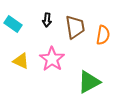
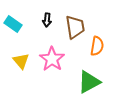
orange semicircle: moved 6 px left, 11 px down
yellow triangle: rotated 24 degrees clockwise
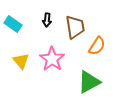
orange semicircle: rotated 24 degrees clockwise
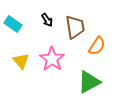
black arrow: rotated 40 degrees counterclockwise
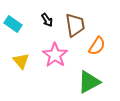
brown trapezoid: moved 2 px up
pink star: moved 3 px right, 4 px up
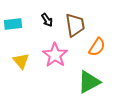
cyan rectangle: rotated 42 degrees counterclockwise
orange semicircle: moved 1 px down
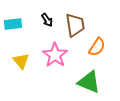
green triangle: rotated 50 degrees clockwise
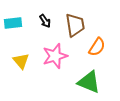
black arrow: moved 2 px left, 1 px down
cyan rectangle: moved 1 px up
pink star: moved 1 px down; rotated 20 degrees clockwise
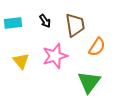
green triangle: rotated 45 degrees clockwise
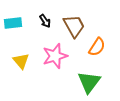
brown trapezoid: moved 1 px left, 1 px down; rotated 20 degrees counterclockwise
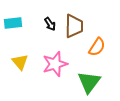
black arrow: moved 5 px right, 3 px down
brown trapezoid: rotated 30 degrees clockwise
pink star: moved 8 px down
yellow triangle: moved 1 px left, 1 px down
